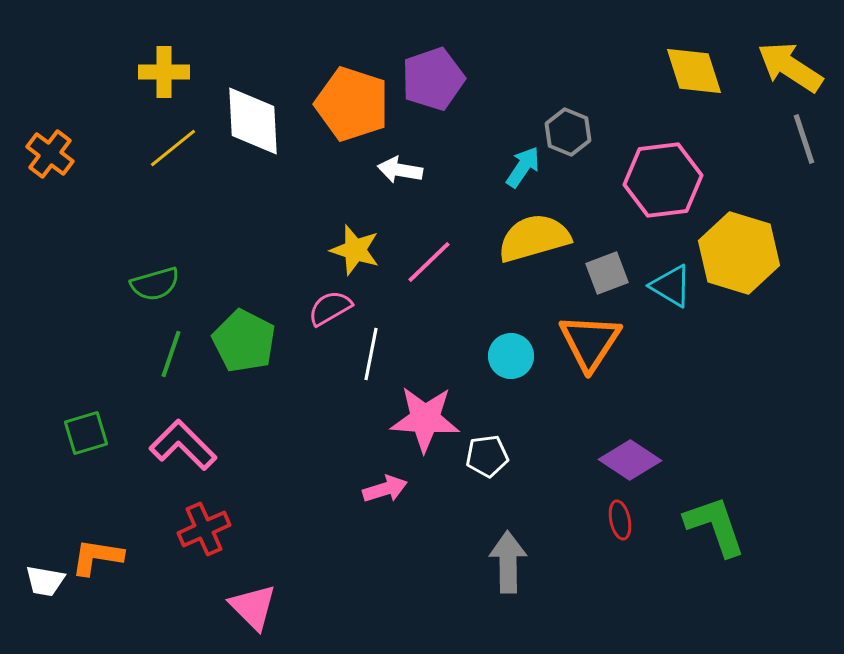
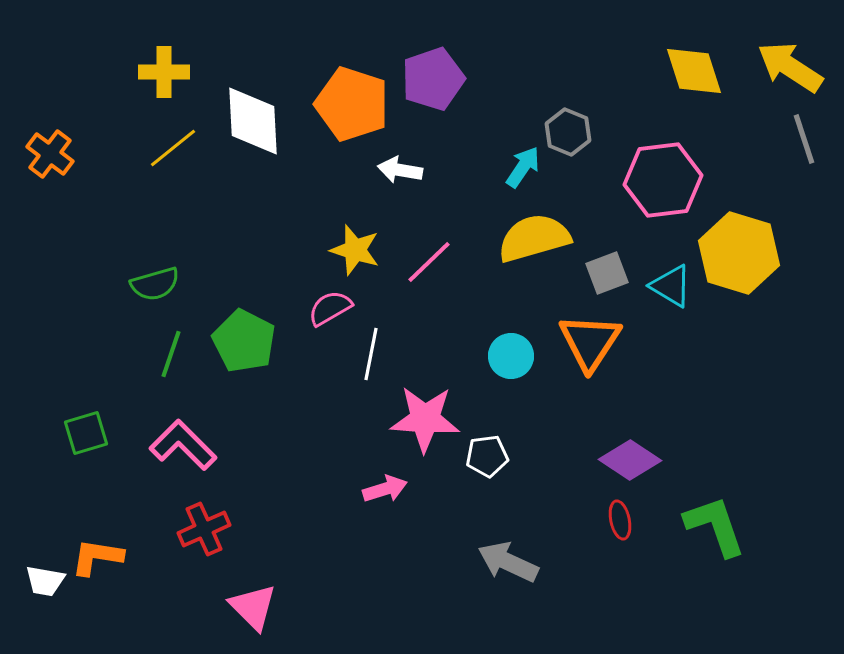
gray arrow: rotated 64 degrees counterclockwise
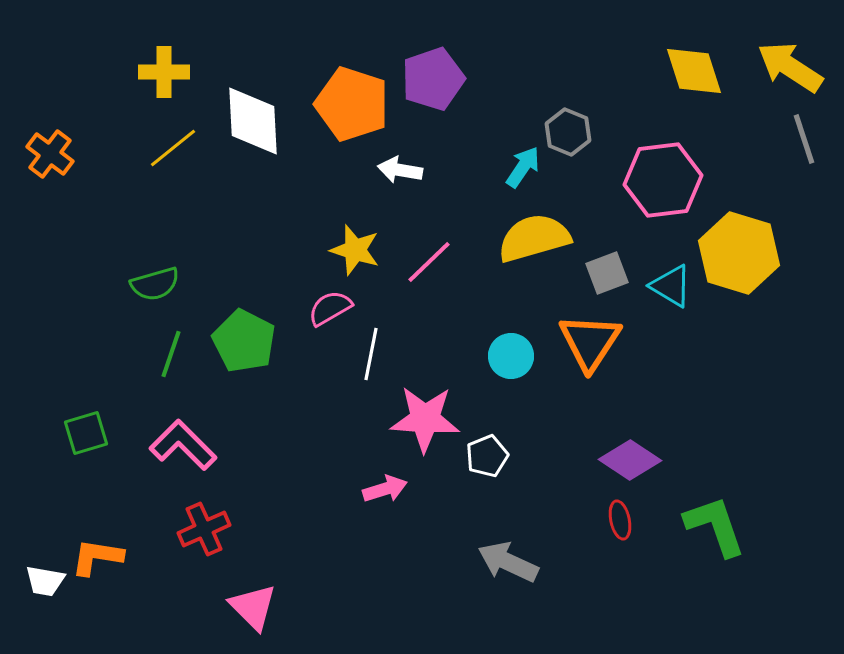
white pentagon: rotated 15 degrees counterclockwise
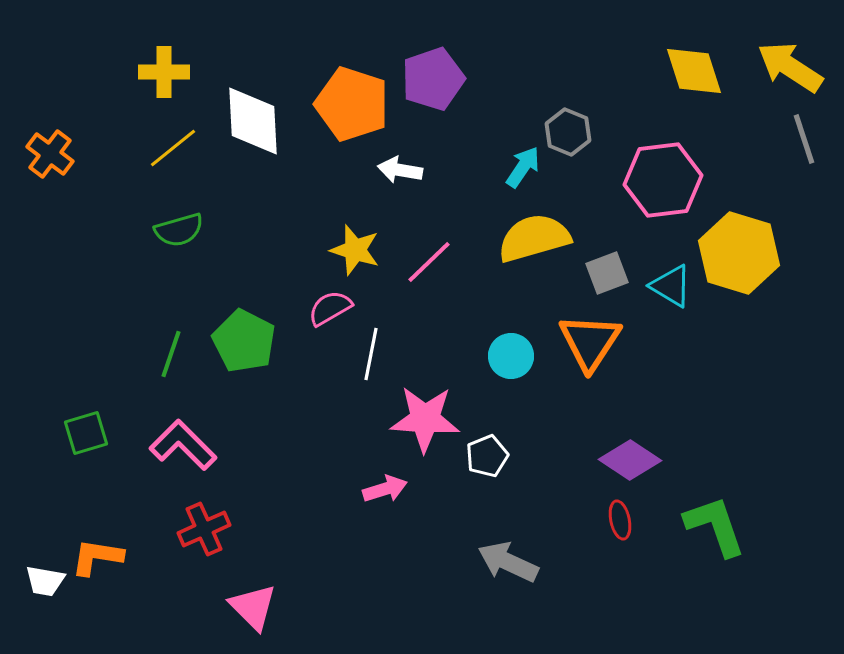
green semicircle: moved 24 px right, 54 px up
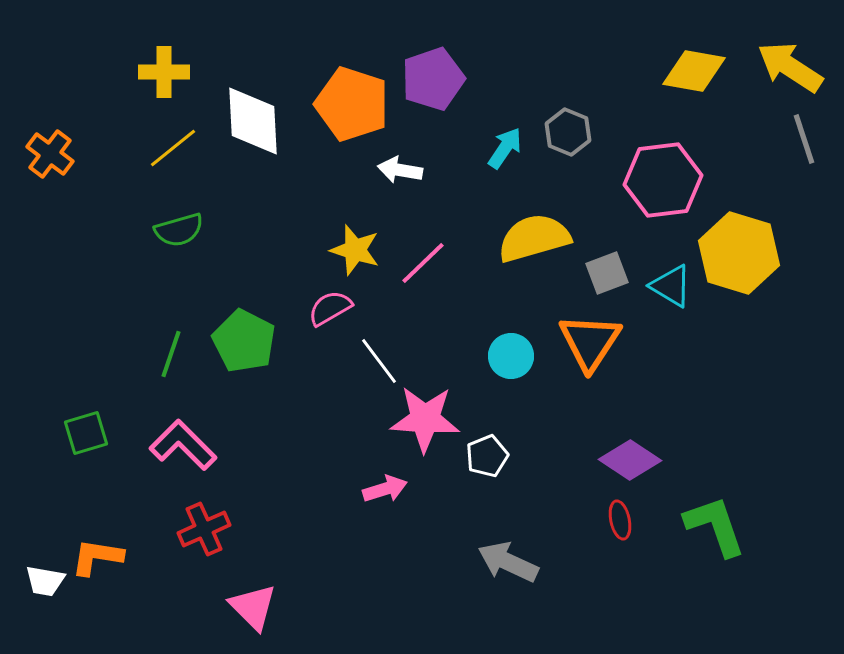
yellow diamond: rotated 62 degrees counterclockwise
cyan arrow: moved 18 px left, 19 px up
pink line: moved 6 px left, 1 px down
white line: moved 8 px right, 7 px down; rotated 48 degrees counterclockwise
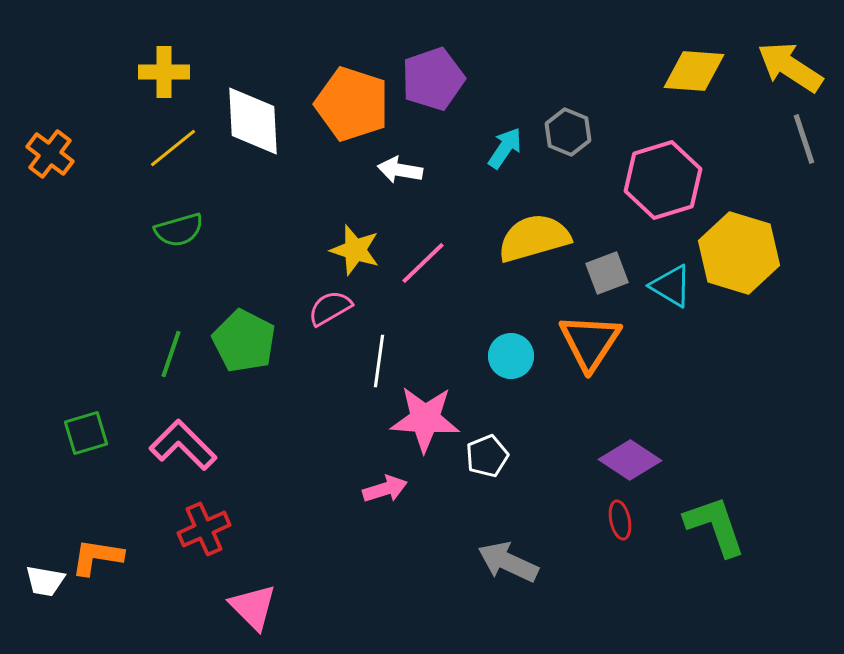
yellow diamond: rotated 6 degrees counterclockwise
pink hexagon: rotated 10 degrees counterclockwise
white line: rotated 45 degrees clockwise
